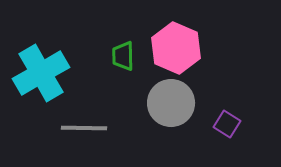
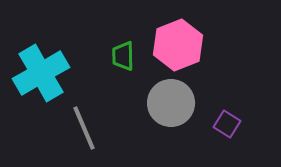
pink hexagon: moved 2 px right, 3 px up; rotated 15 degrees clockwise
gray line: rotated 66 degrees clockwise
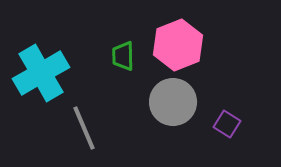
gray circle: moved 2 px right, 1 px up
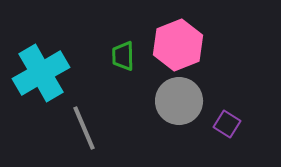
gray circle: moved 6 px right, 1 px up
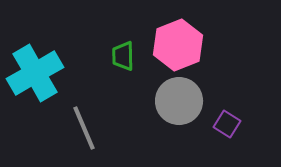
cyan cross: moved 6 px left
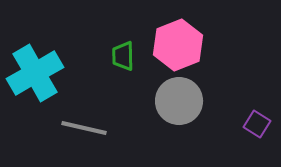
purple square: moved 30 px right
gray line: rotated 54 degrees counterclockwise
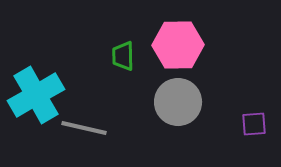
pink hexagon: rotated 21 degrees clockwise
cyan cross: moved 1 px right, 22 px down
gray circle: moved 1 px left, 1 px down
purple square: moved 3 px left; rotated 36 degrees counterclockwise
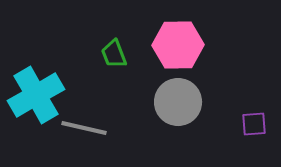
green trapezoid: moved 9 px left, 2 px up; rotated 20 degrees counterclockwise
